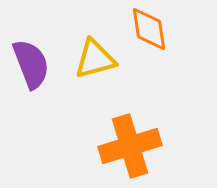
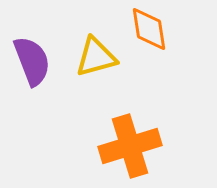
yellow triangle: moved 1 px right, 2 px up
purple semicircle: moved 1 px right, 3 px up
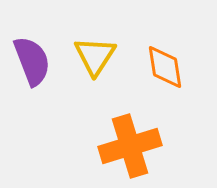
orange diamond: moved 16 px right, 38 px down
yellow triangle: moved 1 px left, 1 px up; rotated 42 degrees counterclockwise
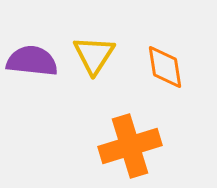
yellow triangle: moved 1 px left, 1 px up
purple semicircle: rotated 63 degrees counterclockwise
